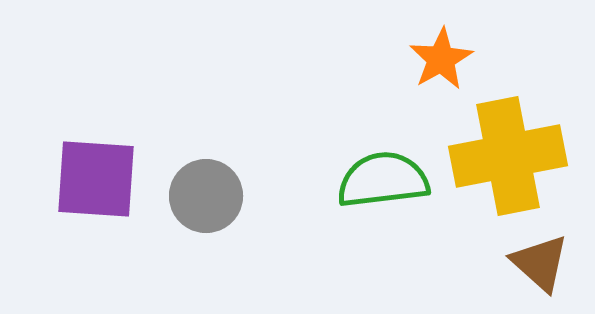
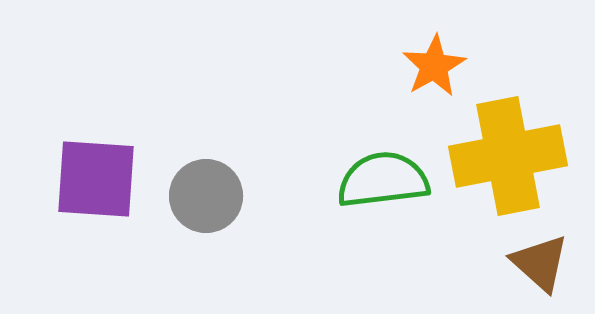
orange star: moved 7 px left, 7 px down
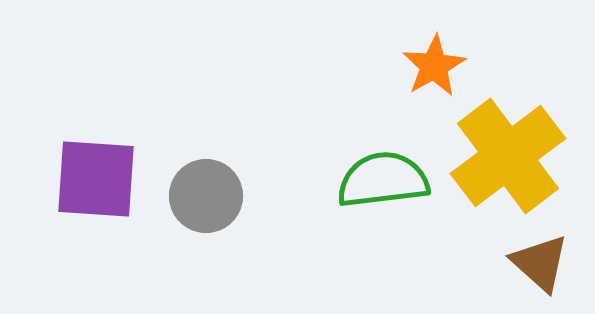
yellow cross: rotated 26 degrees counterclockwise
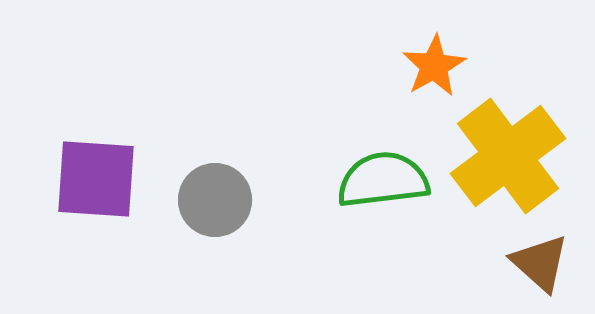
gray circle: moved 9 px right, 4 px down
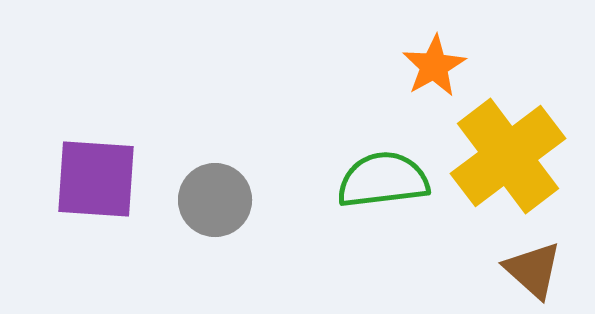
brown triangle: moved 7 px left, 7 px down
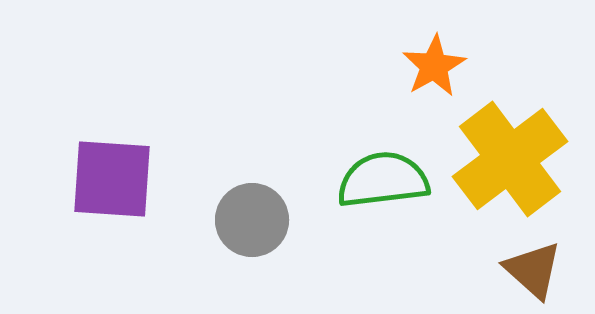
yellow cross: moved 2 px right, 3 px down
purple square: moved 16 px right
gray circle: moved 37 px right, 20 px down
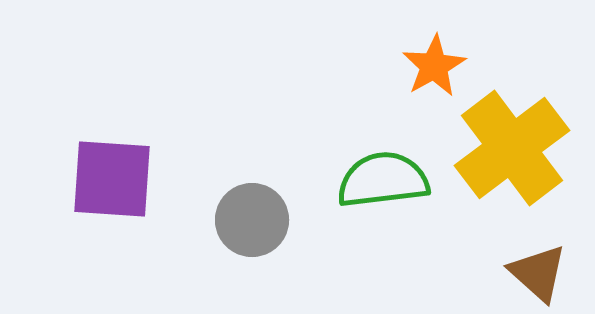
yellow cross: moved 2 px right, 11 px up
brown triangle: moved 5 px right, 3 px down
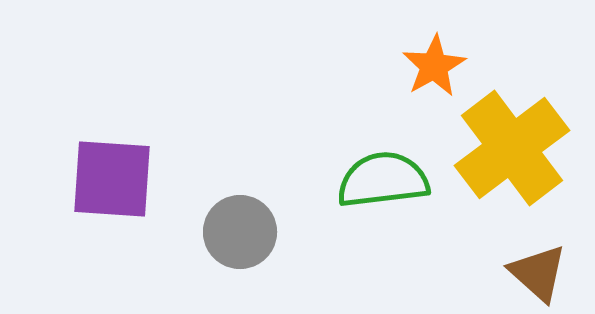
gray circle: moved 12 px left, 12 px down
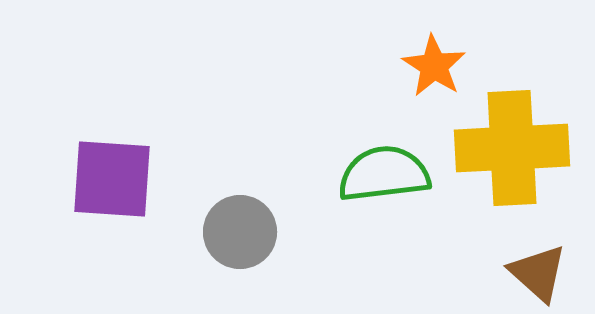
orange star: rotated 10 degrees counterclockwise
yellow cross: rotated 34 degrees clockwise
green semicircle: moved 1 px right, 6 px up
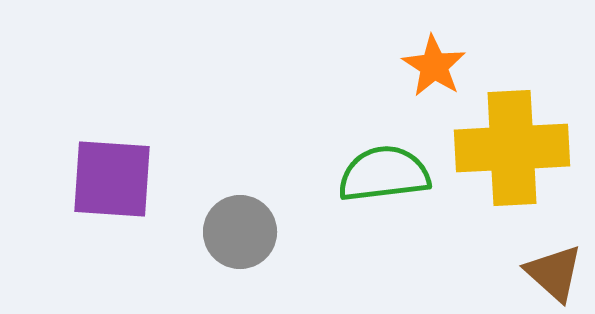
brown triangle: moved 16 px right
